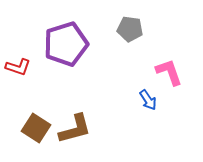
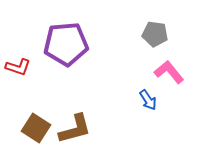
gray pentagon: moved 25 px right, 5 px down
purple pentagon: rotated 12 degrees clockwise
pink L-shape: rotated 20 degrees counterclockwise
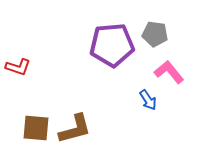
purple pentagon: moved 46 px right, 1 px down
brown square: rotated 28 degrees counterclockwise
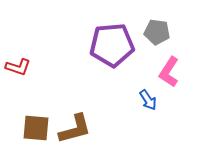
gray pentagon: moved 2 px right, 2 px up
pink L-shape: rotated 108 degrees counterclockwise
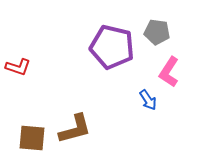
purple pentagon: moved 2 px down; rotated 18 degrees clockwise
brown square: moved 4 px left, 10 px down
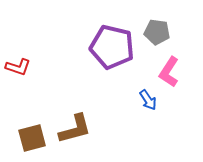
brown square: rotated 20 degrees counterclockwise
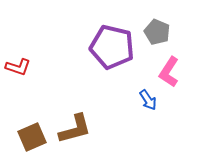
gray pentagon: rotated 15 degrees clockwise
brown square: moved 1 px up; rotated 8 degrees counterclockwise
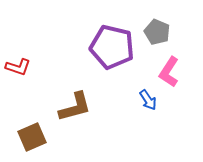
brown L-shape: moved 22 px up
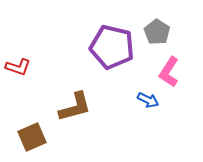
gray pentagon: rotated 10 degrees clockwise
blue arrow: rotated 30 degrees counterclockwise
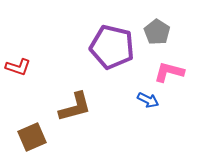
pink L-shape: rotated 72 degrees clockwise
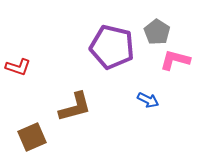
pink L-shape: moved 6 px right, 12 px up
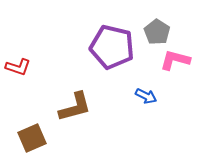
blue arrow: moved 2 px left, 4 px up
brown square: moved 1 px down
